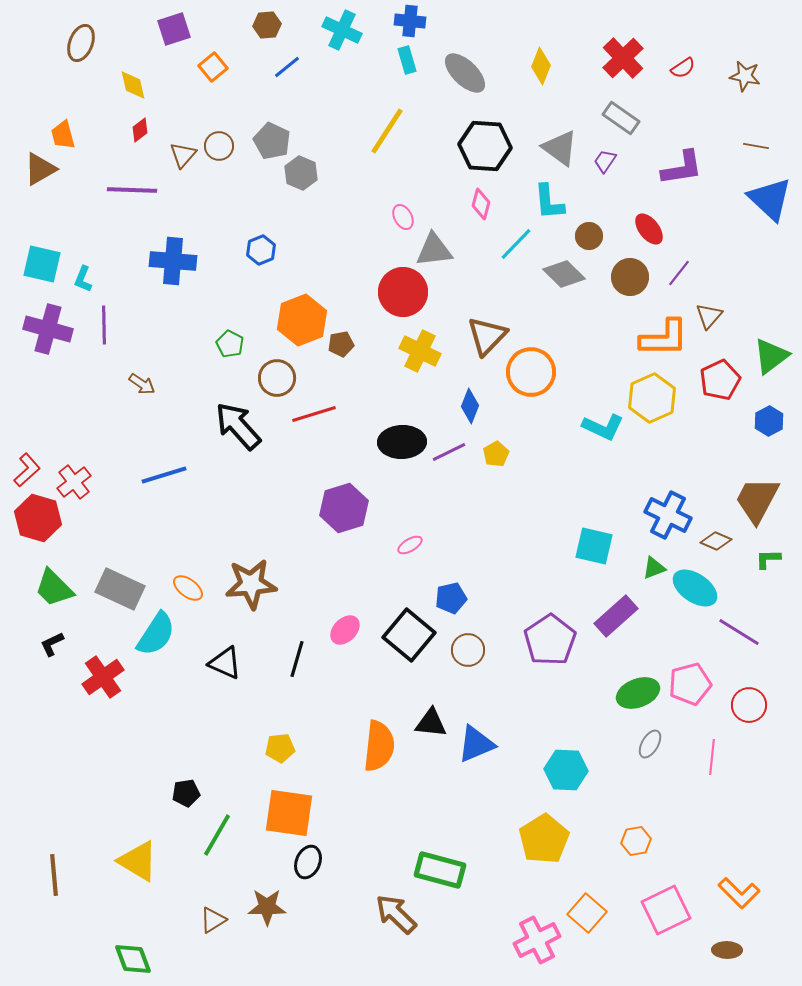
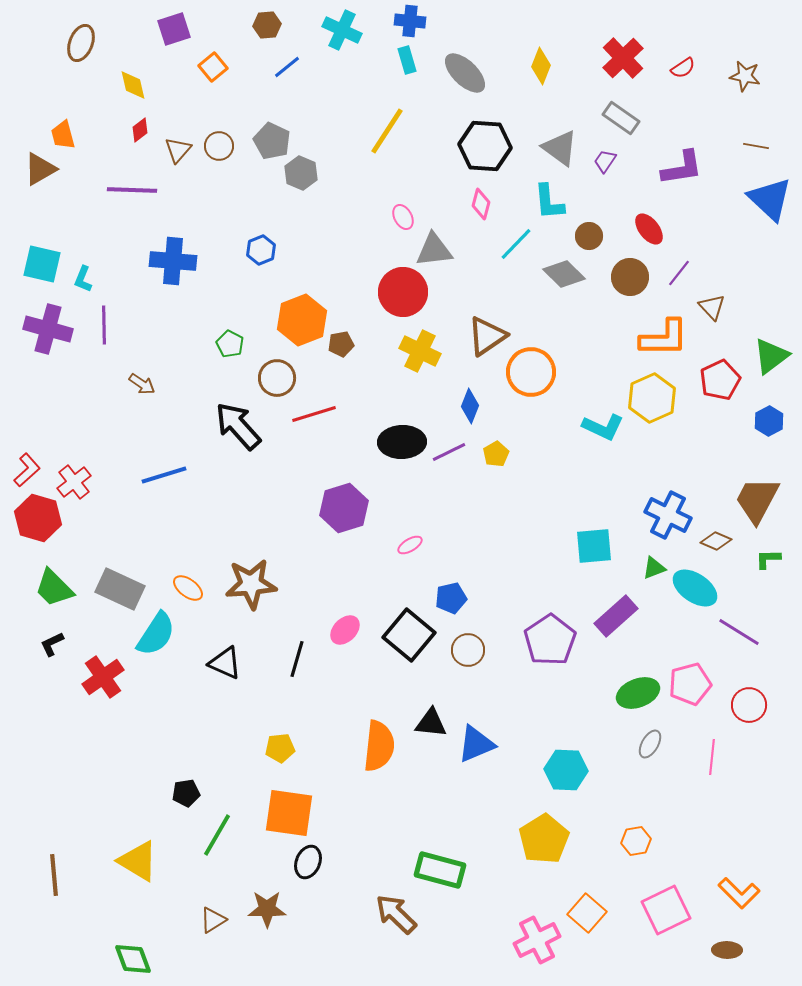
brown triangle at (183, 155): moved 5 px left, 5 px up
brown triangle at (709, 316): moved 3 px right, 9 px up; rotated 24 degrees counterclockwise
brown triangle at (487, 336): rotated 12 degrees clockwise
cyan square at (594, 546): rotated 18 degrees counterclockwise
brown star at (267, 907): moved 2 px down
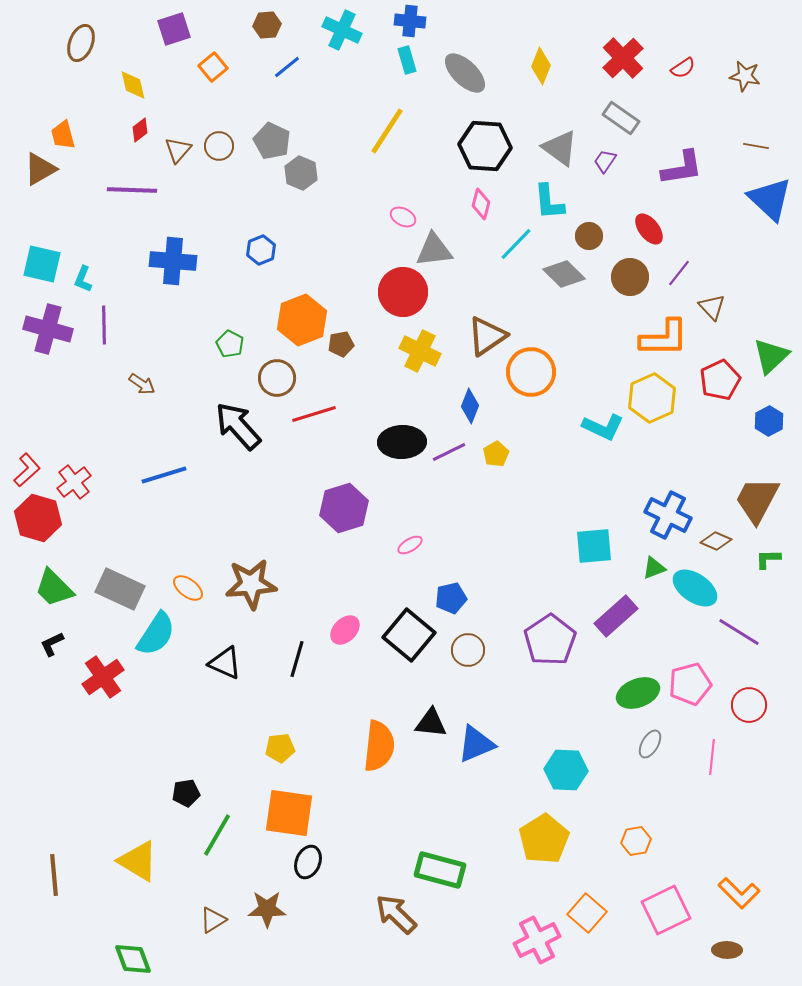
pink ellipse at (403, 217): rotated 35 degrees counterclockwise
green triangle at (771, 356): rotated 6 degrees counterclockwise
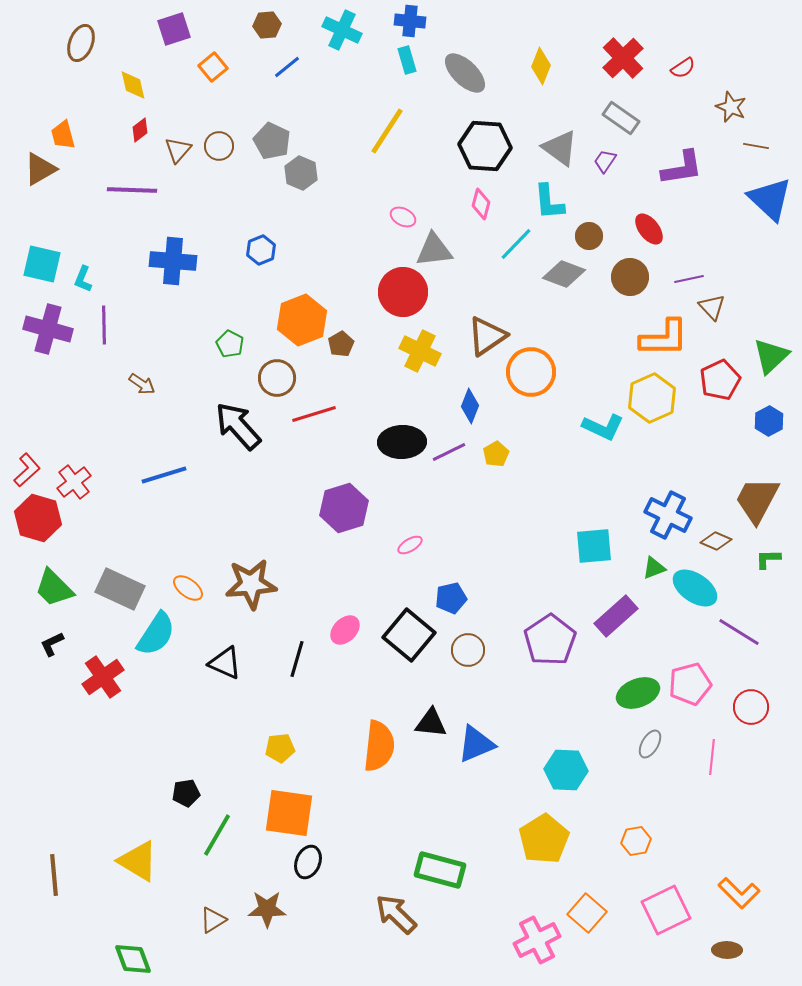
brown star at (745, 76): moved 14 px left, 31 px down; rotated 12 degrees clockwise
purple line at (679, 273): moved 10 px right, 6 px down; rotated 40 degrees clockwise
gray diamond at (564, 274): rotated 24 degrees counterclockwise
brown pentagon at (341, 344): rotated 20 degrees counterclockwise
red circle at (749, 705): moved 2 px right, 2 px down
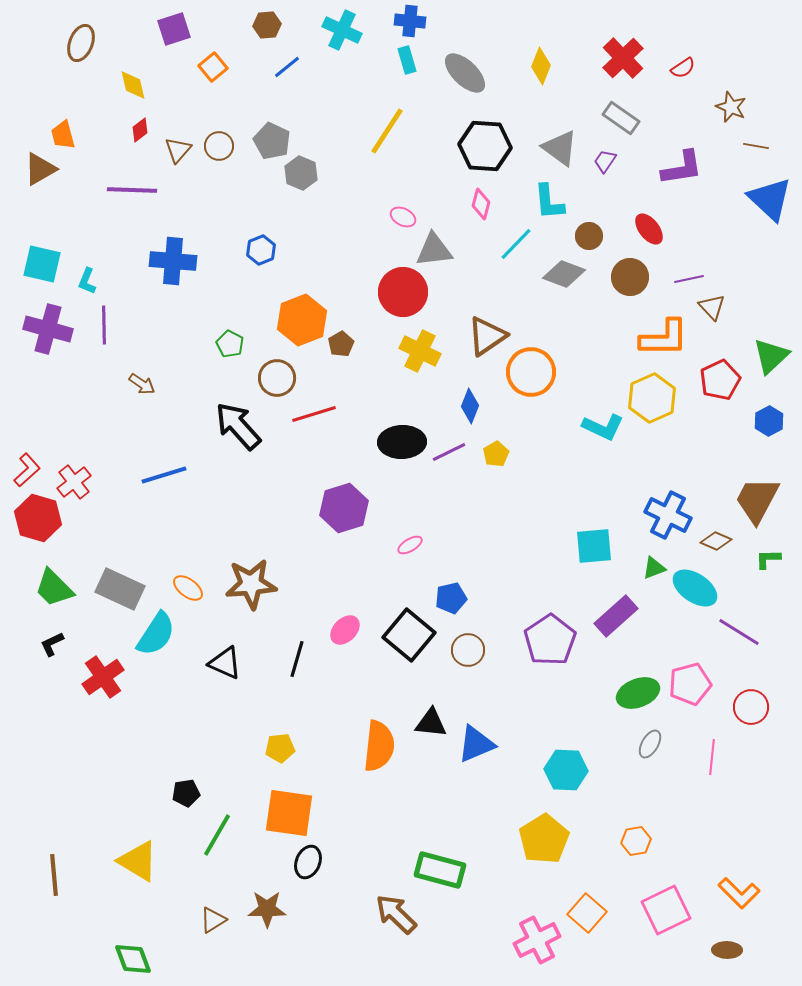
cyan L-shape at (83, 279): moved 4 px right, 2 px down
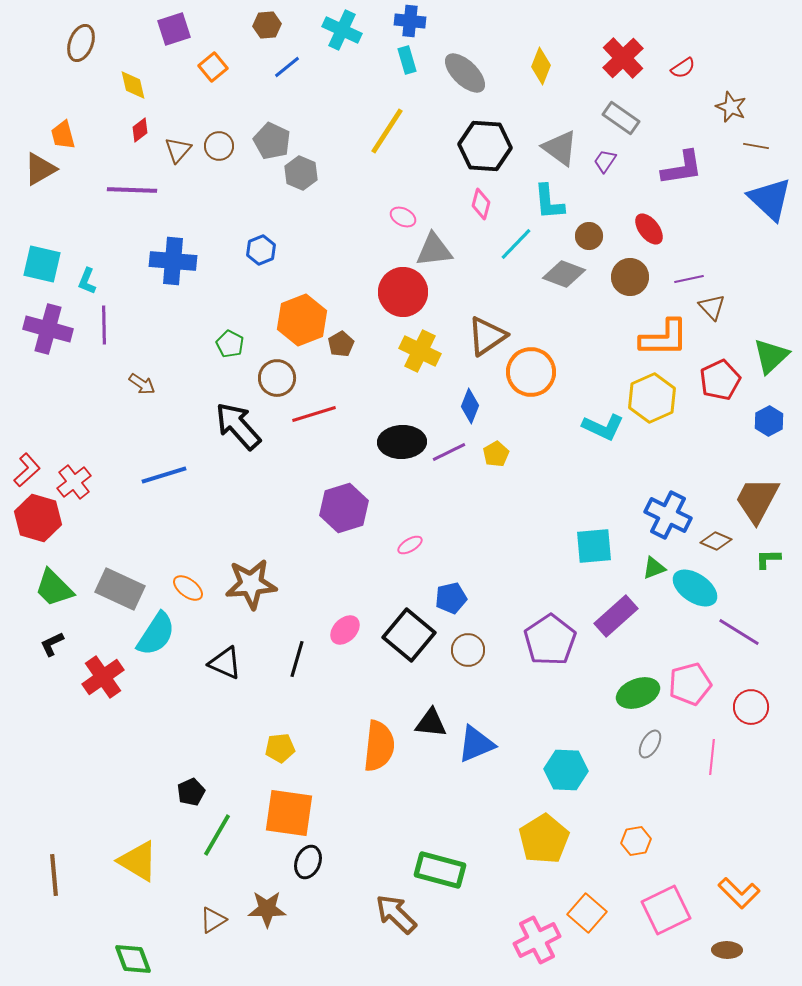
black pentagon at (186, 793): moved 5 px right, 1 px up; rotated 16 degrees counterclockwise
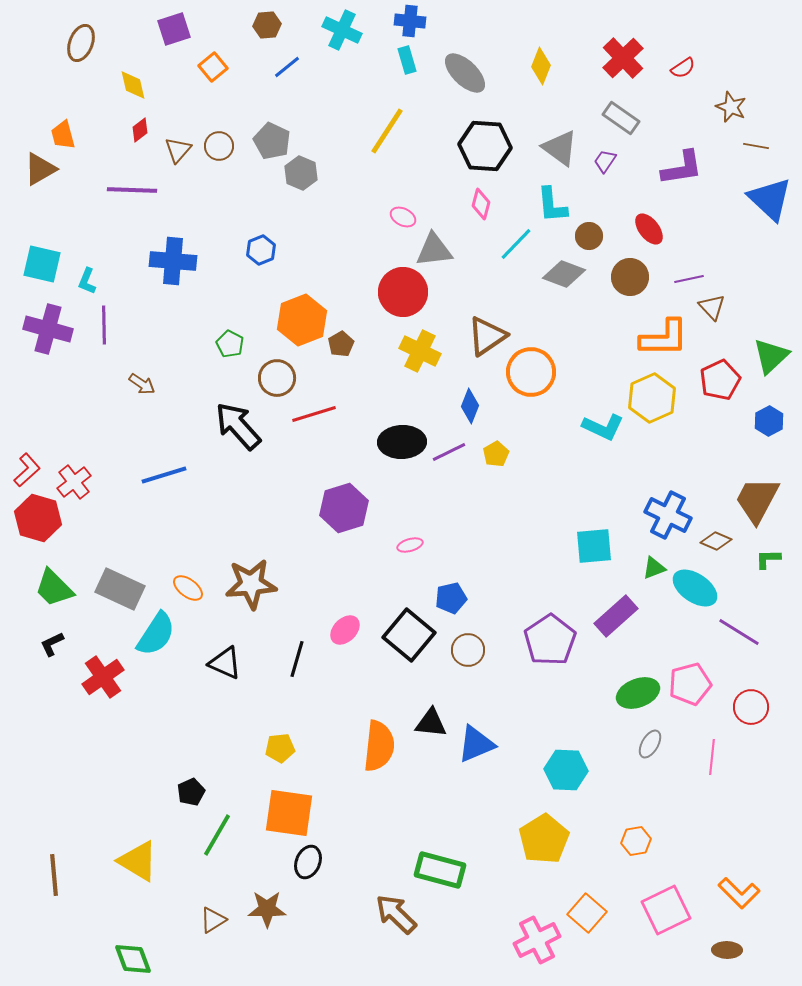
cyan L-shape at (549, 202): moved 3 px right, 3 px down
pink ellipse at (410, 545): rotated 15 degrees clockwise
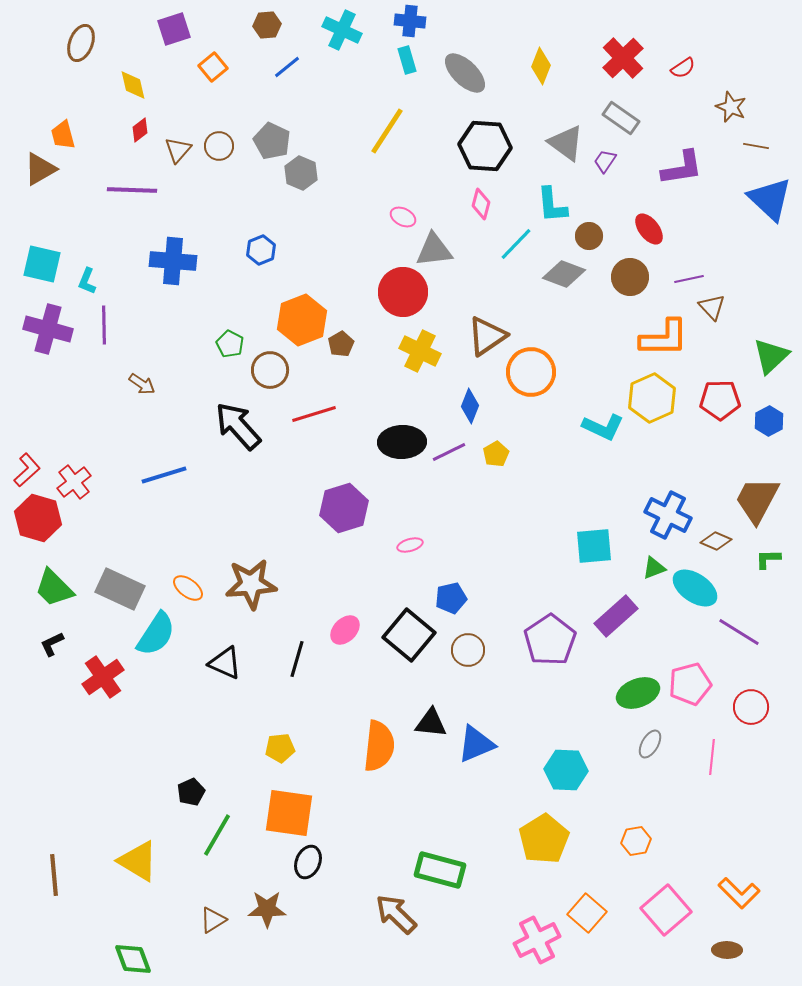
gray triangle at (560, 148): moved 6 px right, 5 px up
brown circle at (277, 378): moved 7 px left, 8 px up
red pentagon at (720, 380): moved 20 px down; rotated 24 degrees clockwise
pink square at (666, 910): rotated 15 degrees counterclockwise
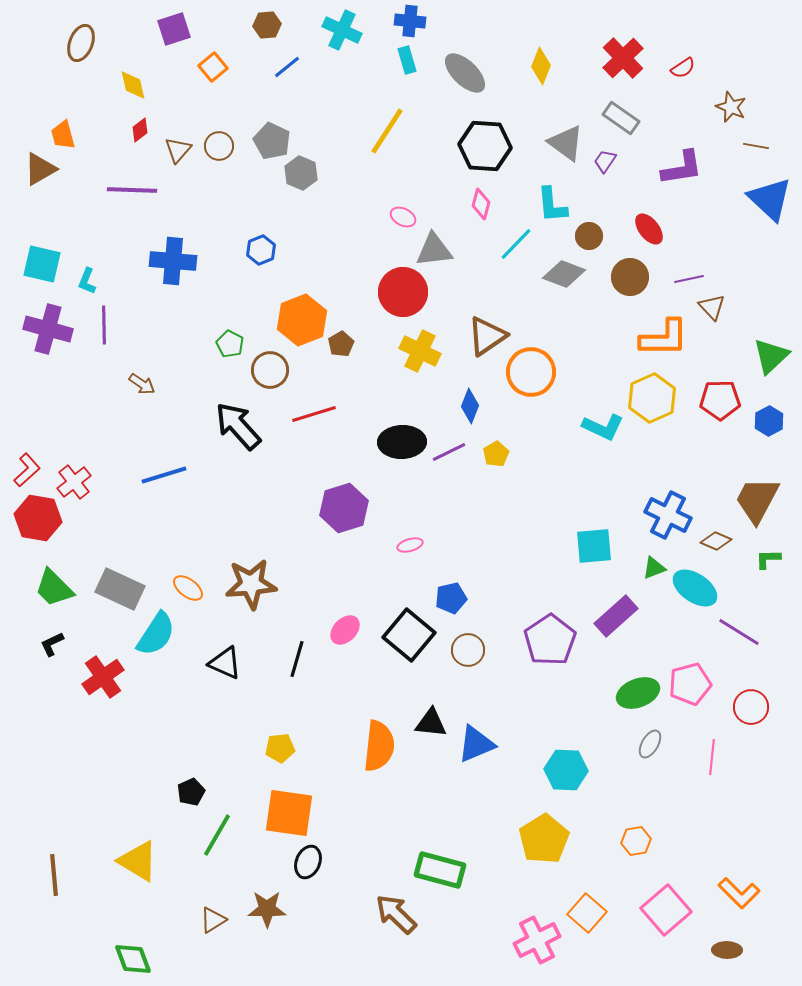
red hexagon at (38, 518): rotated 6 degrees counterclockwise
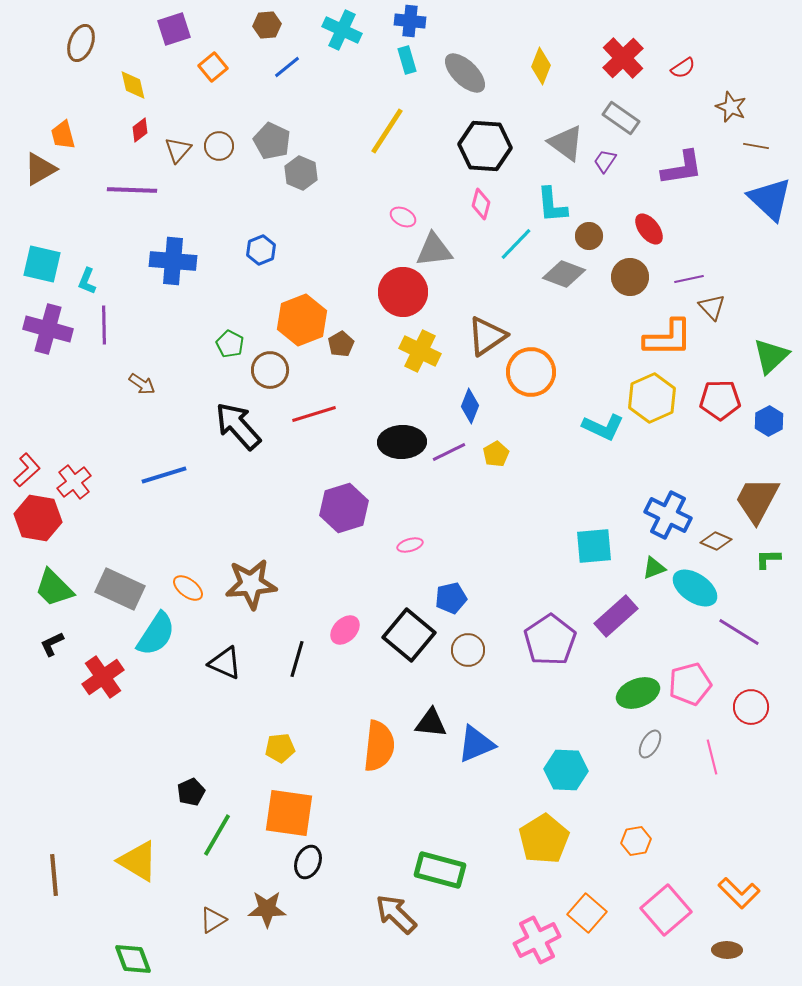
orange L-shape at (664, 338): moved 4 px right
pink line at (712, 757): rotated 20 degrees counterclockwise
